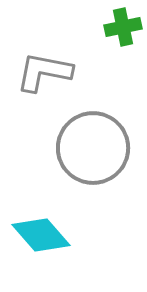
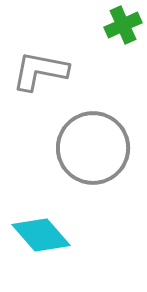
green cross: moved 2 px up; rotated 12 degrees counterclockwise
gray L-shape: moved 4 px left, 1 px up
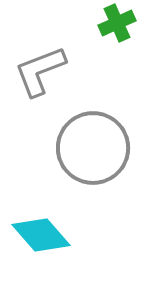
green cross: moved 6 px left, 2 px up
gray L-shape: rotated 32 degrees counterclockwise
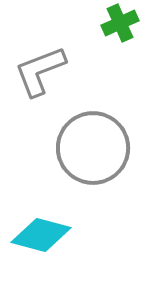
green cross: moved 3 px right
cyan diamond: rotated 34 degrees counterclockwise
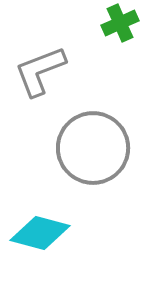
cyan diamond: moved 1 px left, 2 px up
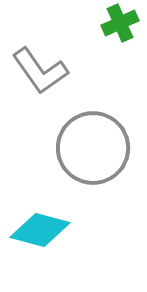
gray L-shape: rotated 104 degrees counterclockwise
cyan diamond: moved 3 px up
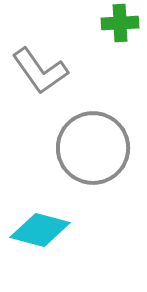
green cross: rotated 21 degrees clockwise
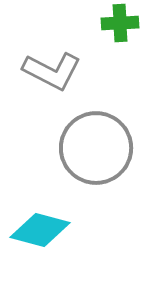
gray L-shape: moved 12 px right; rotated 28 degrees counterclockwise
gray circle: moved 3 px right
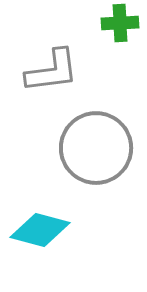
gray L-shape: rotated 34 degrees counterclockwise
